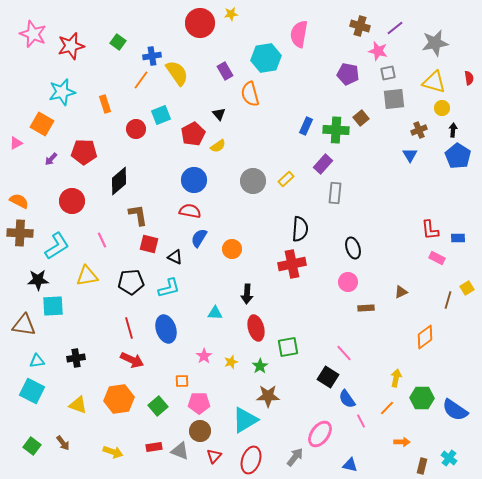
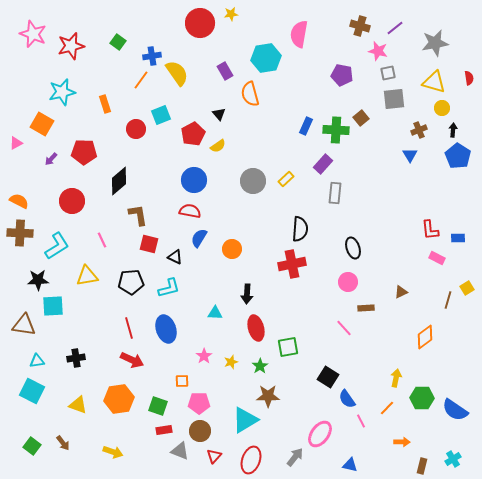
purple pentagon at (348, 74): moved 6 px left, 1 px down
pink line at (344, 353): moved 25 px up
green square at (158, 406): rotated 30 degrees counterclockwise
red rectangle at (154, 447): moved 10 px right, 17 px up
cyan cross at (449, 458): moved 4 px right, 1 px down; rotated 21 degrees clockwise
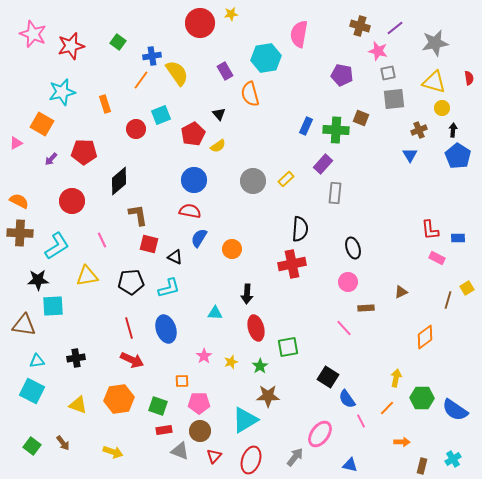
brown square at (361, 118): rotated 28 degrees counterclockwise
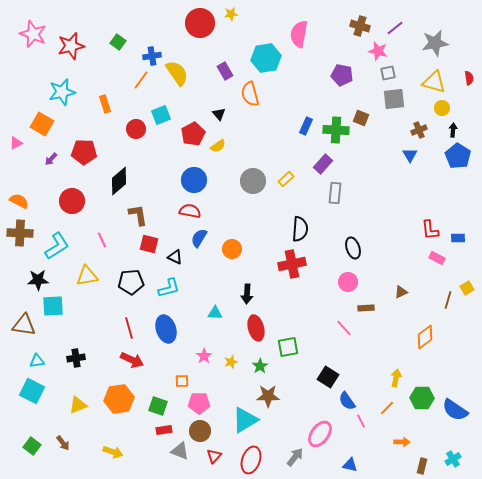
blue semicircle at (347, 399): moved 2 px down
yellow triangle at (78, 405): rotated 42 degrees counterclockwise
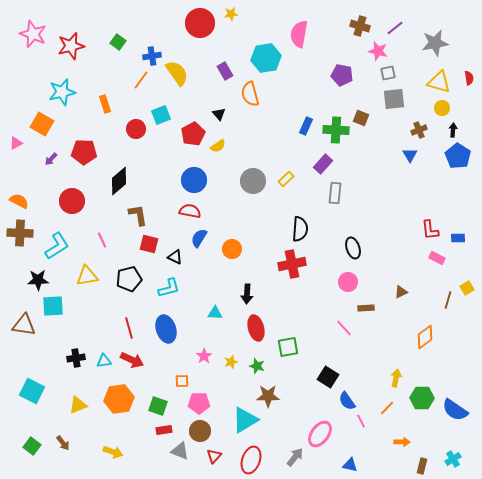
yellow triangle at (434, 82): moved 5 px right
black pentagon at (131, 282): moved 2 px left, 3 px up; rotated 10 degrees counterclockwise
cyan triangle at (37, 361): moved 67 px right
green star at (260, 366): moved 3 px left; rotated 21 degrees counterclockwise
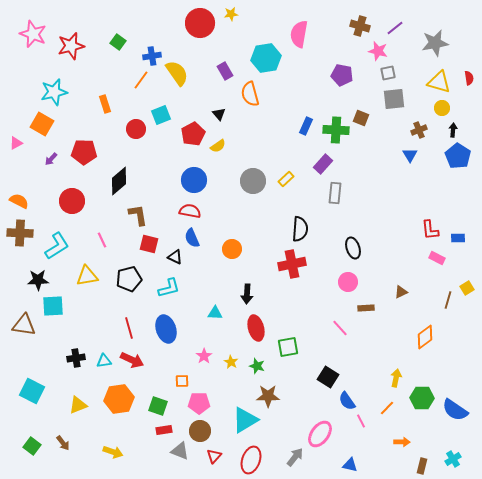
cyan star at (62, 92): moved 8 px left
blue semicircle at (199, 238): moved 7 px left; rotated 54 degrees counterclockwise
pink line at (344, 328): moved 4 px left
yellow star at (231, 362): rotated 24 degrees counterclockwise
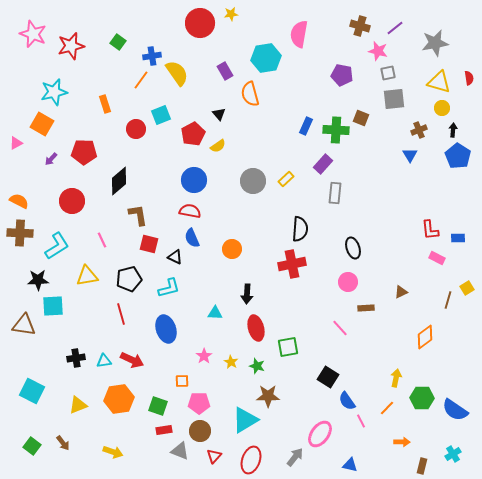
red line at (129, 328): moved 8 px left, 14 px up
cyan cross at (453, 459): moved 5 px up
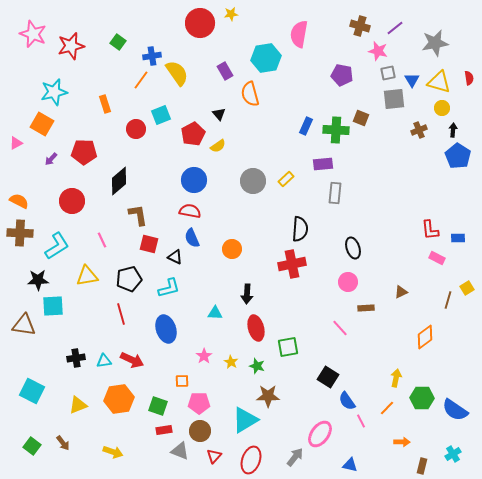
blue triangle at (410, 155): moved 2 px right, 75 px up
purple rectangle at (323, 164): rotated 42 degrees clockwise
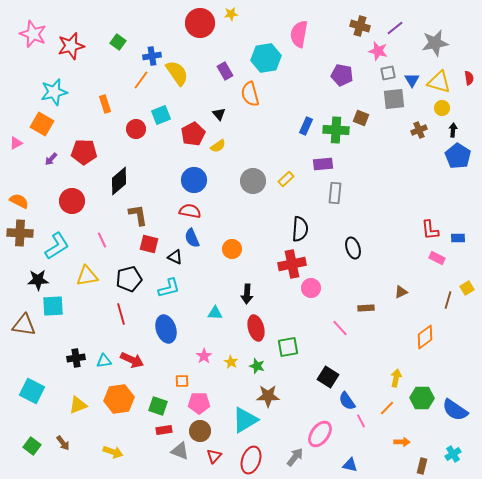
pink circle at (348, 282): moved 37 px left, 6 px down
